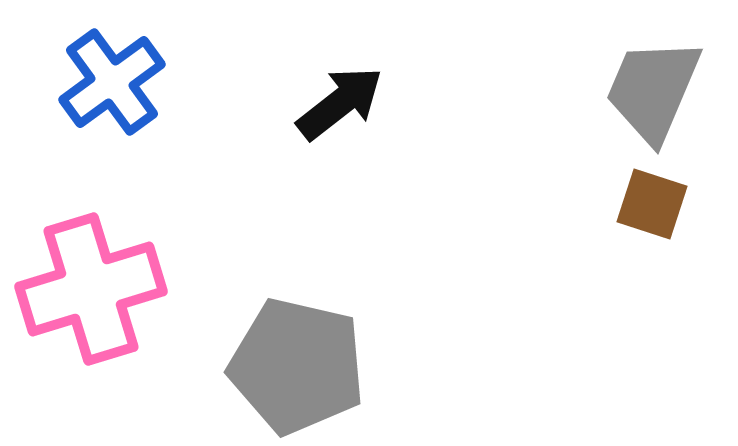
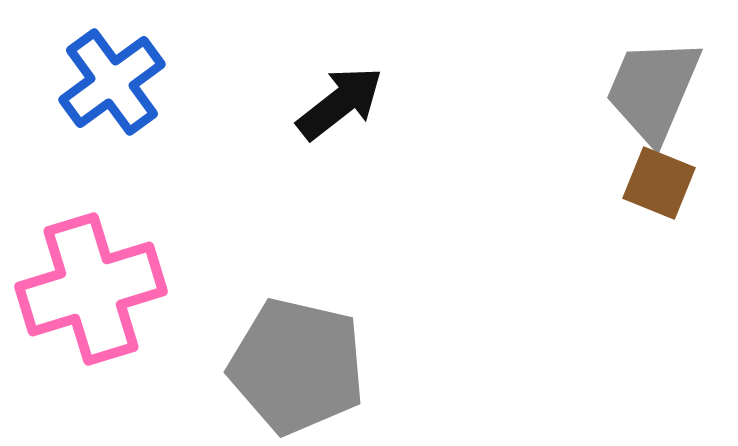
brown square: moved 7 px right, 21 px up; rotated 4 degrees clockwise
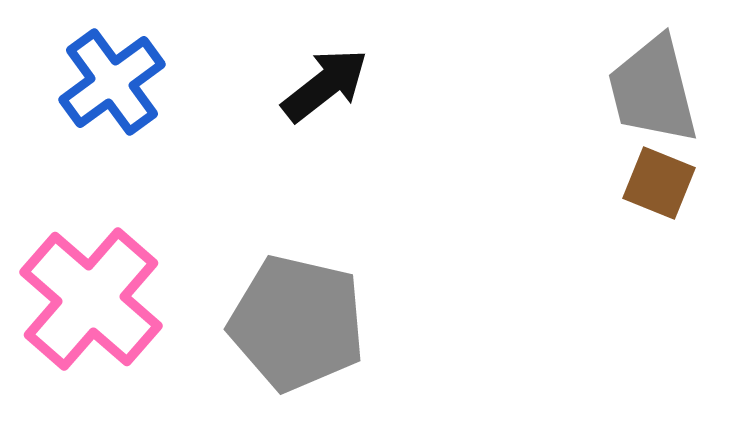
gray trapezoid: rotated 37 degrees counterclockwise
black arrow: moved 15 px left, 18 px up
pink cross: moved 10 px down; rotated 32 degrees counterclockwise
gray pentagon: moved 43 px up
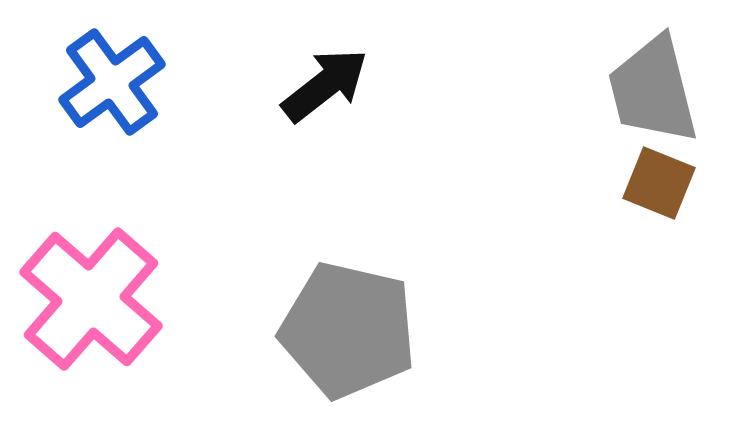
gray pentagon: moved 51 px right, 7 px down
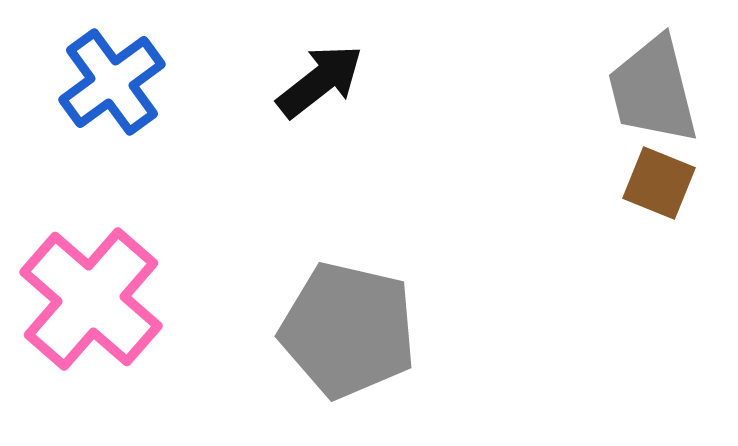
black arrow: moved 5 px left, 4 px up
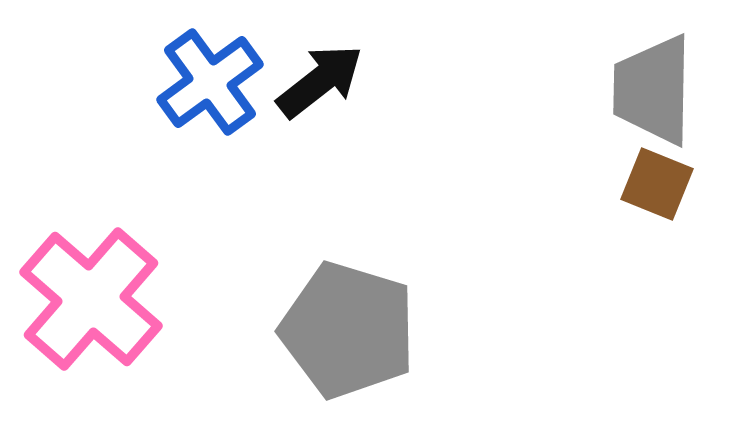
blue cross: moved 98 px right
gray trapezoid: rotated 15 degrees clockwise
brown square: moved 2 px left, 1 px down
gray pentagon: rotated 4 degrees clockwise
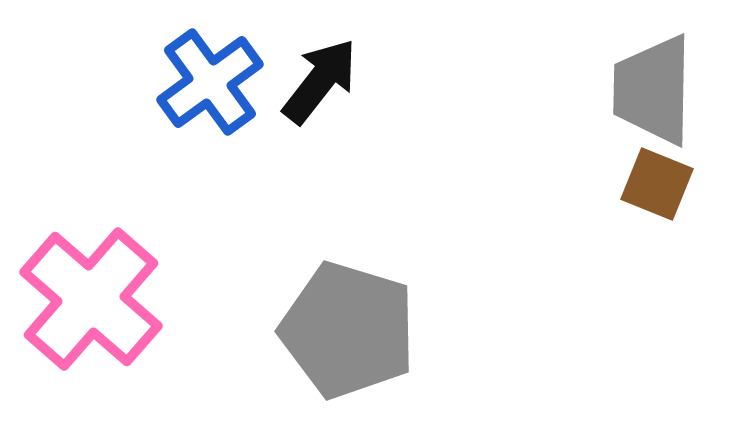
black arrow: rotated 14 degrees counterclockwise
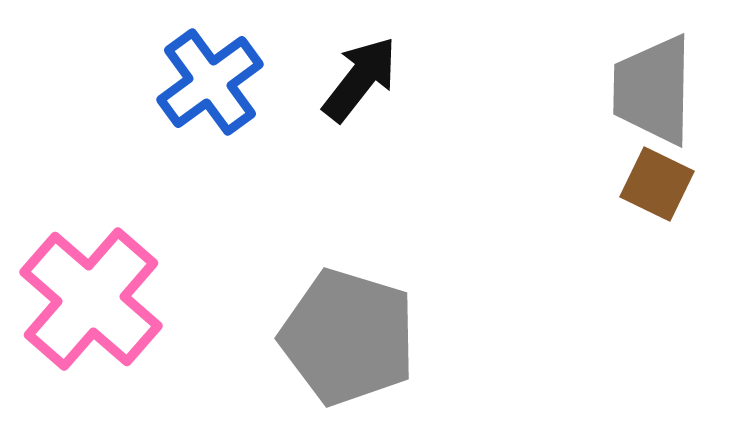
black arrow: moved 40 px right, 2 px up
brown square: rotated 4 degrees clockwise
gray pentagon: moved 7 px down
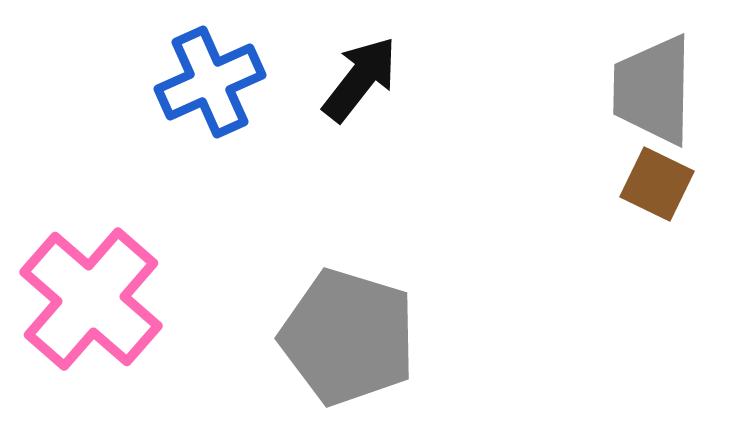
blue cross: rotated 12 degrees clockwise
